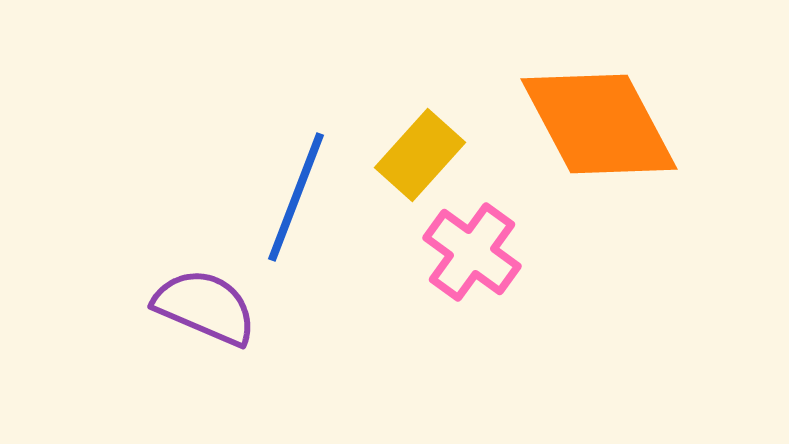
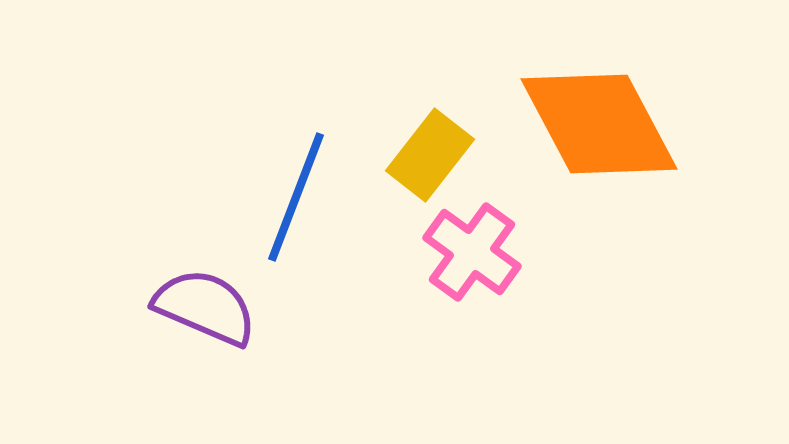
yellow rectangle: moved 10 px right; rotated 4 degrees counterclockwise
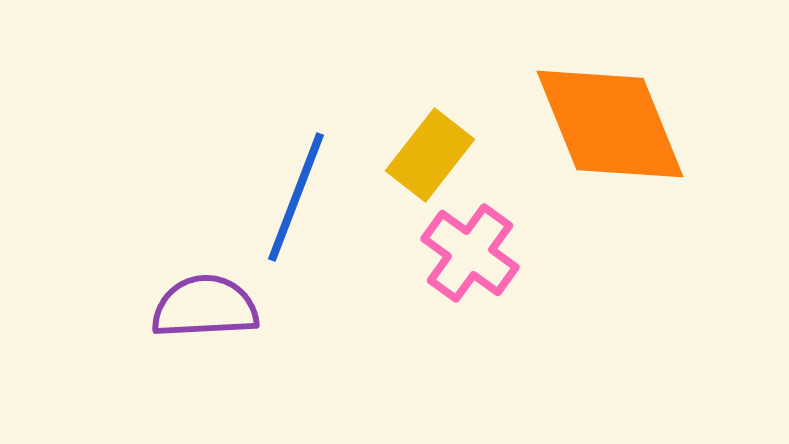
orange diamond: moved 11 px right; rotated 6 degrees clockwise
pink cross: moved 2 px left, 1 px down
purple semicircle: rotated 26 degrees counterclockwise
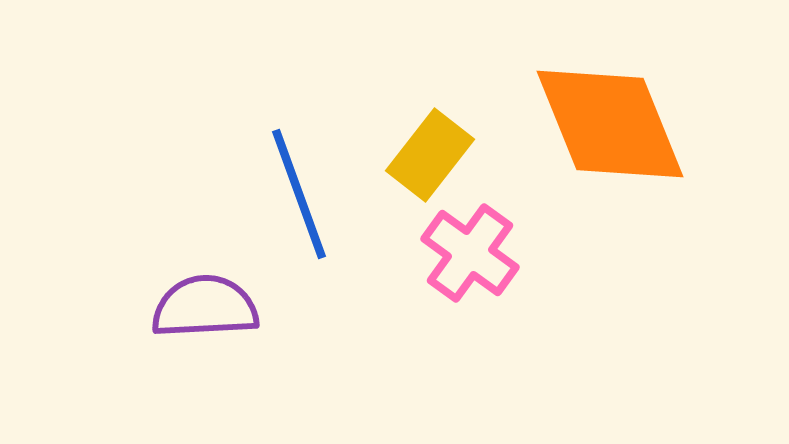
blue line: moved 3 px right, 3 px up; rotated 41 degrees counterclockwise
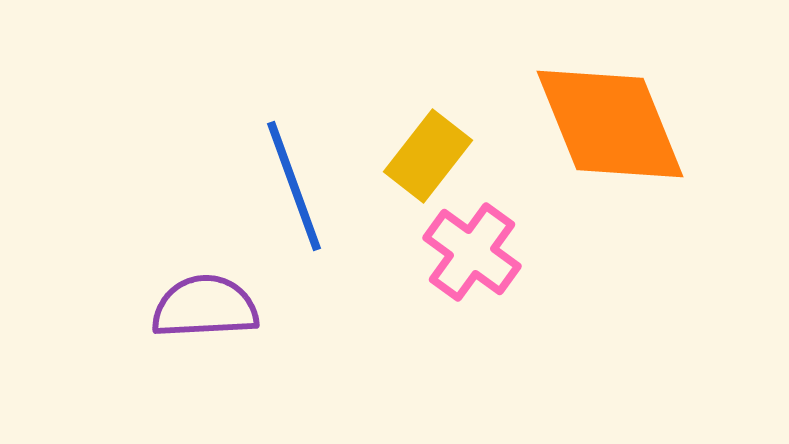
yellow rectangle: moved 2 px left, 1 px down
blue line: moved 5 px left, 8 px up
pink cross: moved 2 px right, 1 px up
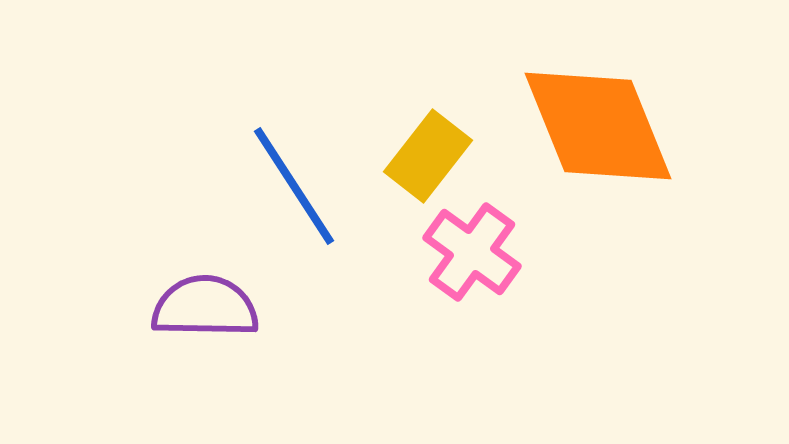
orange diamond: moved 12 px left, 2 px down
blue line: rotated 13 degrees counterclockwise
purple semicircle: rotated 4 degrees clockwise
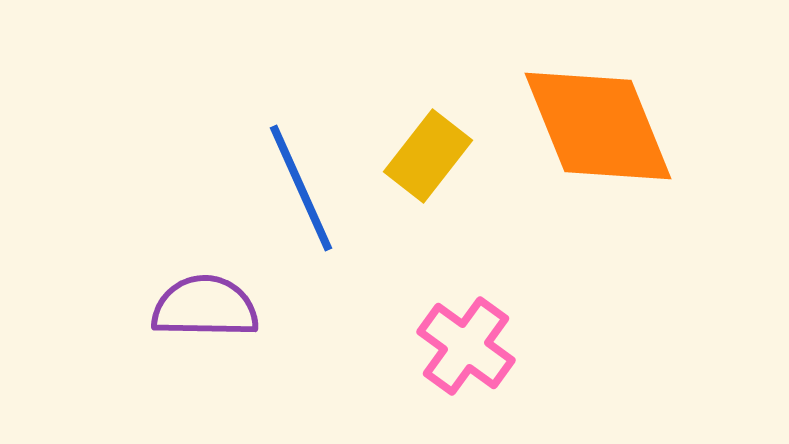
blue line: moved 7 px right, 2 px down; rotated 9 degrees clockwise
pink cross: moved 6 px left, 94 px down
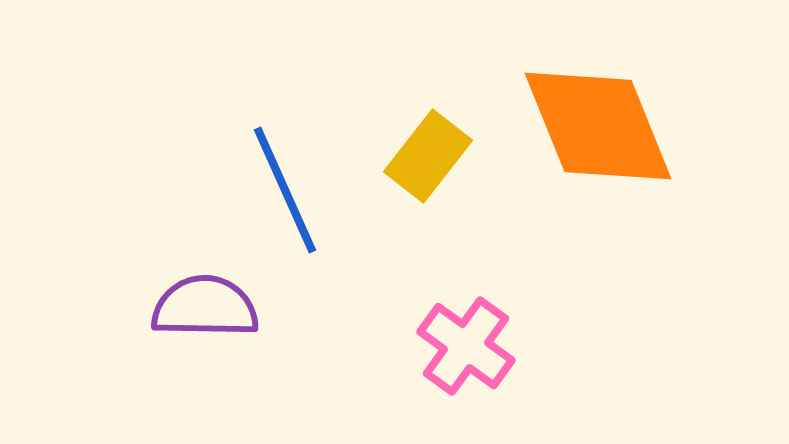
blue line: moved 16 px left, 2 px down
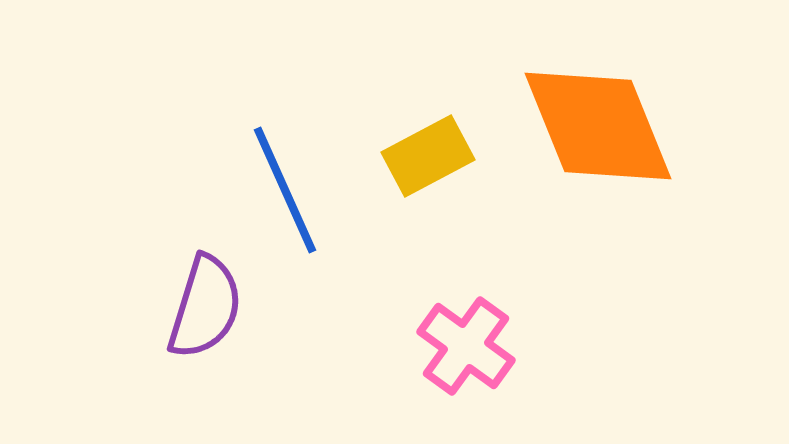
yellow rectangle: rotated 24 degrees clockwise
purple semicircle: rotated 106 degrees clockwise
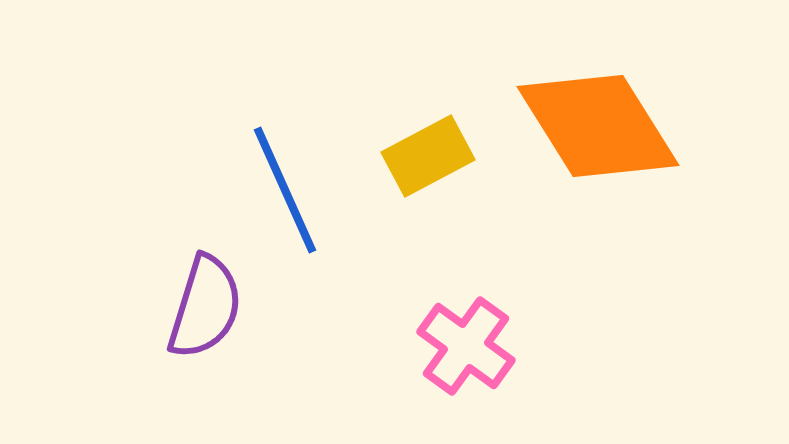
orange diamond: rotated 10 degrees counterclockwise
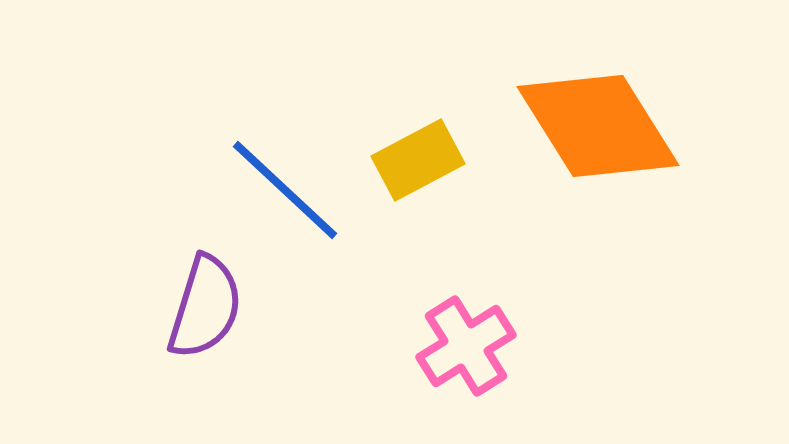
yellow rectangle: moved 10 px left, 4 px down
blue line: rotated 23 degrees counterclockwise
pink cross: rotated 22 degrees clockwise
